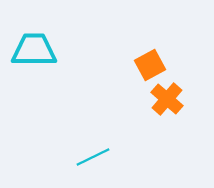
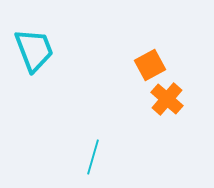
cyan trapezoid: rotated 69 degrees clockwise
cyan line: rotated 48 degrees counterclockwise
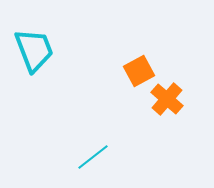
orange square: moved 11 px left, 6 px down
cyan line: rotated 36 degrees clockwise
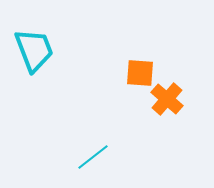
orange square: moved 1 px right, 2 px down; rotated 32 degrees clockwise
